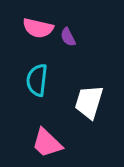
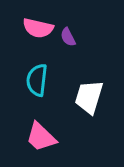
white trapezoid: moved 5 px up
pink trapezoid: moved 6 px left, 6 px up
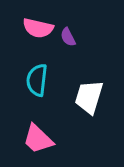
pink trapezoid: moved 3 px left, 2 px down
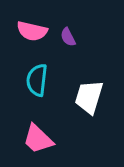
pink semicircle: moved 6 px left, 3 px down
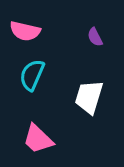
pink semicircle: moved 7 px left
purple semicircle: moved 27 px right
cyan semicircle: moved 5 px left, 5 px up; rotated 16 degrees clockwise
